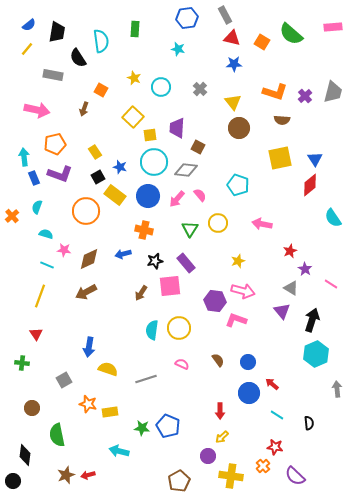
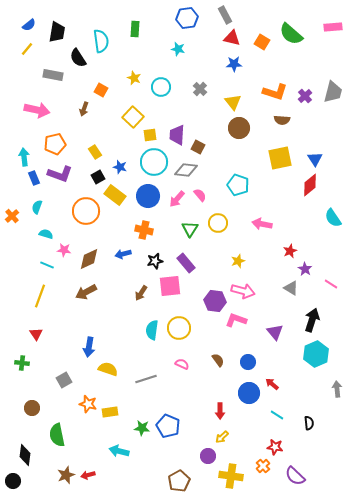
purple trapezoid at (177, 128): moved 7 px down
purple triangle at (282, 311): moved 7 px left, 21 px down
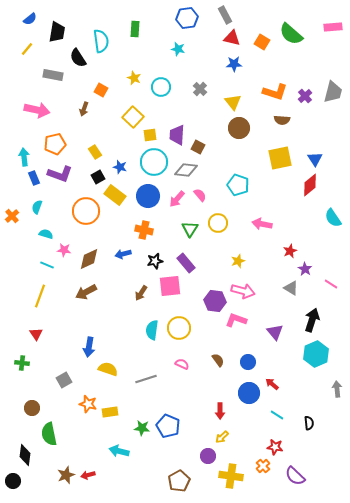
blue semicircle at (29, 25): moved 1 px right, 6 px up
green semicircle at (57, 435): moved 8 px left, 1 px up
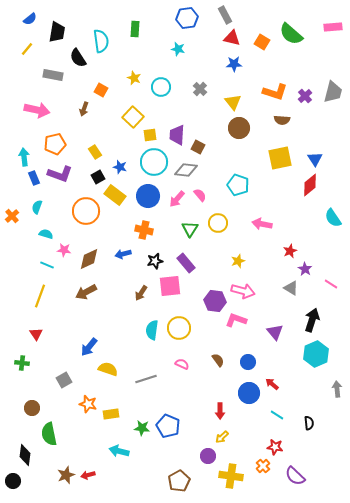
blue arrow at (89, 347): rotated 30 degrees clockwise
yellow rectangle at (110, 412): moved 1 px right, 2 px down
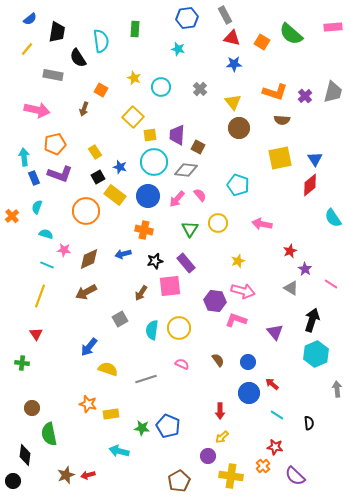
gray square at (64, 380): moved 56 px right, 61 px up
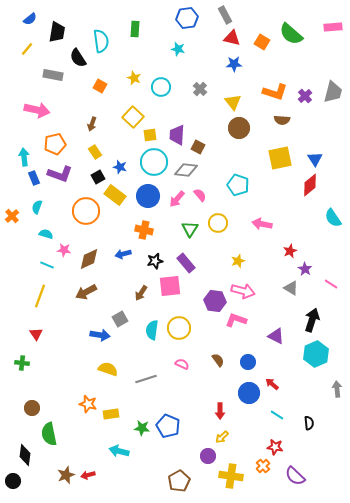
orange square at (101, 90): moved 1 px left, 4 px up
brown arrow at (84, 109): moved 8 px right, 15 px down
purple triangle at (275, 332): moved 1 px right, 4 px down; rotated 24 degrees counterclockwise
blue arrow at (89, 347): moved 11 px right, 12 px up; rotated 120 degrees counterclockwise
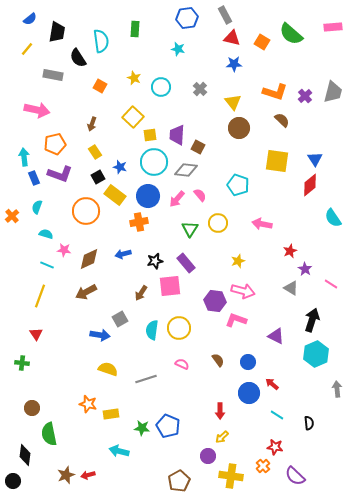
brown semicircle at (282, 120): rotated 140 degrees counterclockwise
yellow square at (280, 158): moved 3 px left, 3 px down; rotated 20 degrees clockwise
orange cross at (144, 230): moved 5 px left, 8 px up; rotated 24 degrees counterclockwise
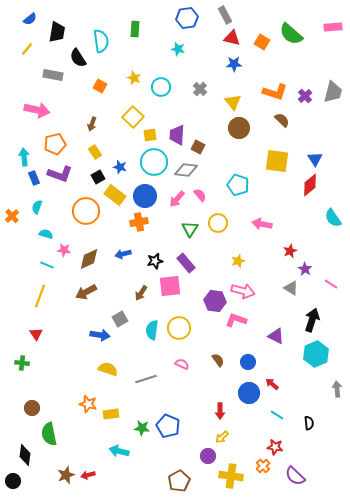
blue circle at (148, 196): moved 3 px left
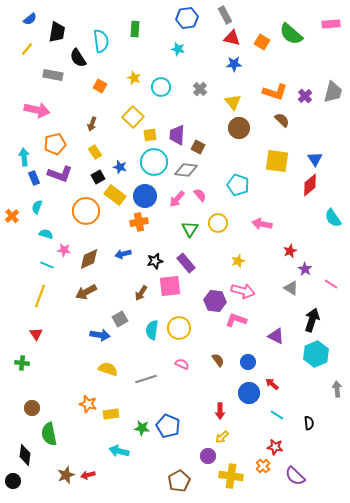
pink rectangle at (333, 27): moved 2 px left, 3 px up
